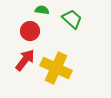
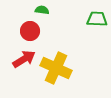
green trapezoid: moved 25 px right; rotated 40 degrees counterclockwise
red arrow: moved 1 px left, 1 px up; rotated 20 degrees clockwise
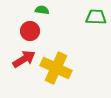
green trapezoid: moved 1 px left, 2 px up
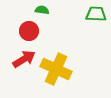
green trapezoid: moved 3 px up
red circle: moved 1 px left
yellow cross: moved 1 px down
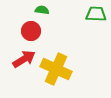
red circle: moved 2 px right
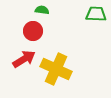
red circle: moved 2 px right
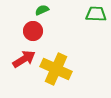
green semicircle: rotated 32 degrees counterclockwise
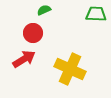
green semicircle: moved 2 px right
red circle: moved 2 px down
yellow cross: moved 14 px right
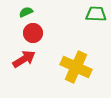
green semicircle: moved 18 px left, 2 px down
yellow cross: moved 6 px right, 2 px up
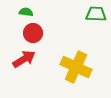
green semicircle: rotated 32 degrees clockwise
